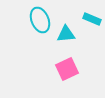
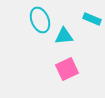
cyan triangle: moved 2 px left, 2 px down
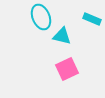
cyan ellipse: moved 1 px right, 3 px up
cyan triangle: moved 2 px left; rotated 18 degrees clockwise
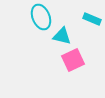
pink square: moved 6 px right, 9 px up
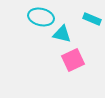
cyan ellipse: rotated 55 degrees counterclockwise
cyan triangle: moved 2 px up
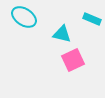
cyan ellipse: moved 17 px left; rotated 20 degrees clockwise
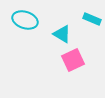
cyan ellipse: moved 1 px right, 3 px down; rotated 15 degrees counterclockwise
cyan triangle: rotated 18 degrees clockwise
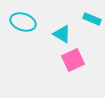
cyan ellipse: moved 2 px left, 2 px down
